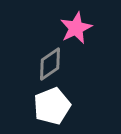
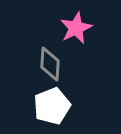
gray diamond: rotated 52 degrees counterclockwise
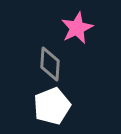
pink star: moved 1 px right
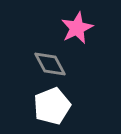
gray diamond: rotated 32 degrees counterclockwise
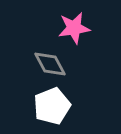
pink star: moved 3 px left; rotated 16 degrees clockwise
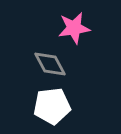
white pentagon: rotated 15 degrees clockwise
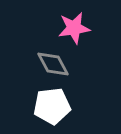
gray diamond: moved 3 px right
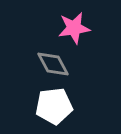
white pentagon: moved 2 px right
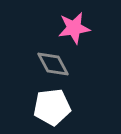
white pentagon: moved 2 px left, 1 px down
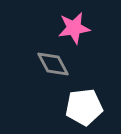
white pentagon: moved 32 px right
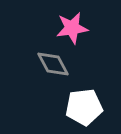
pink star: moved 2 px left
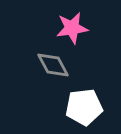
gray diamond: moved 1 px down
